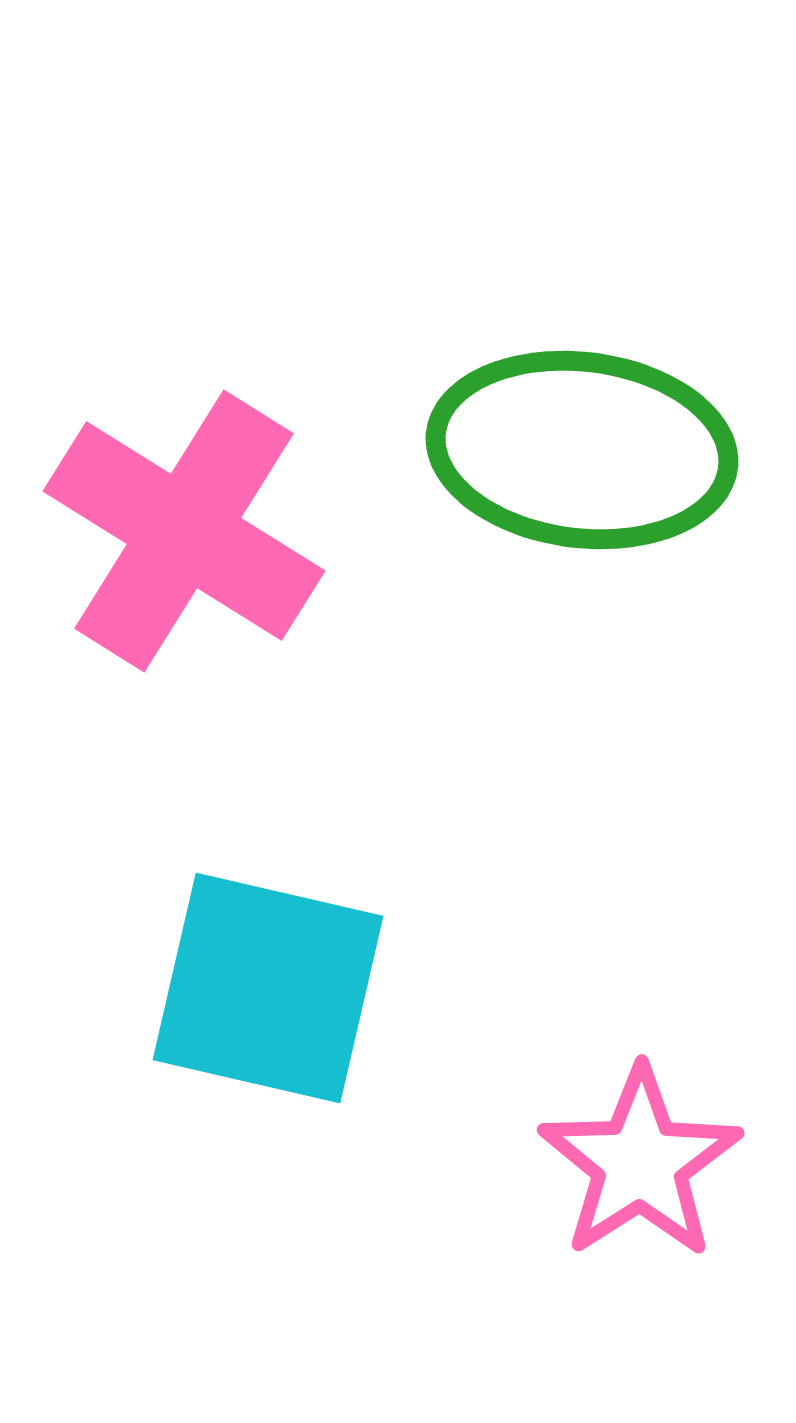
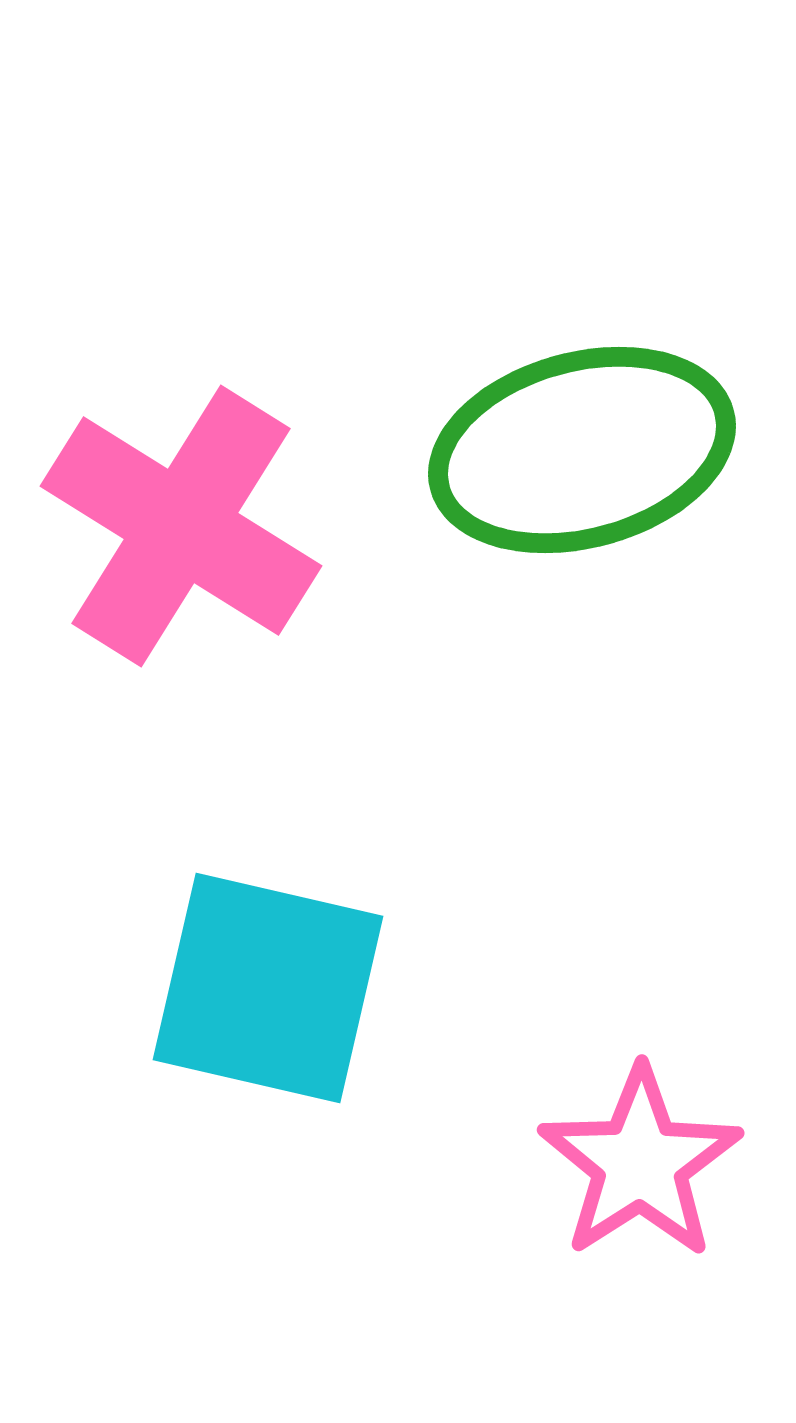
green ellipse: rotated 22 degrees counterclockwise
pink cross: moved 3 px left, 5 px up
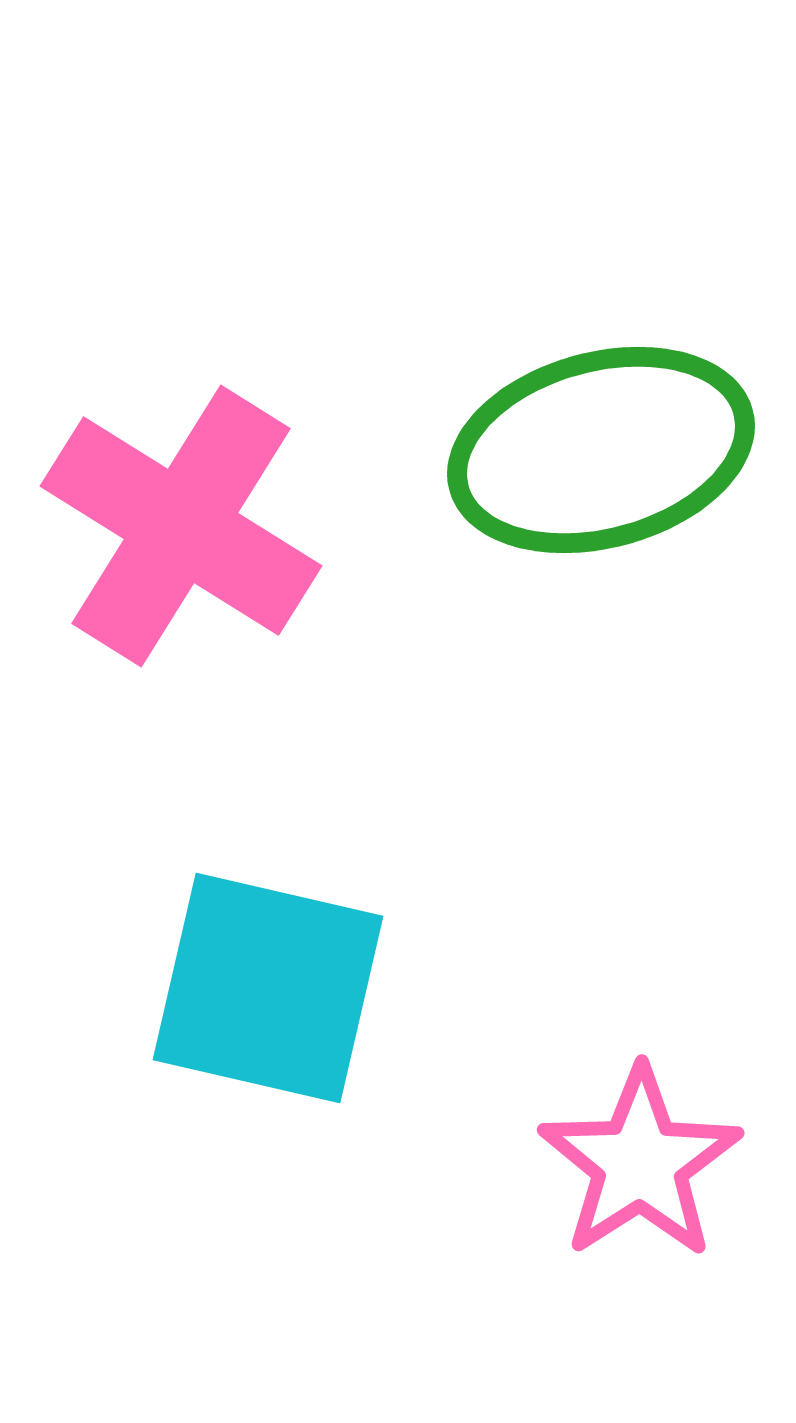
green ellipse: moved 19 px right
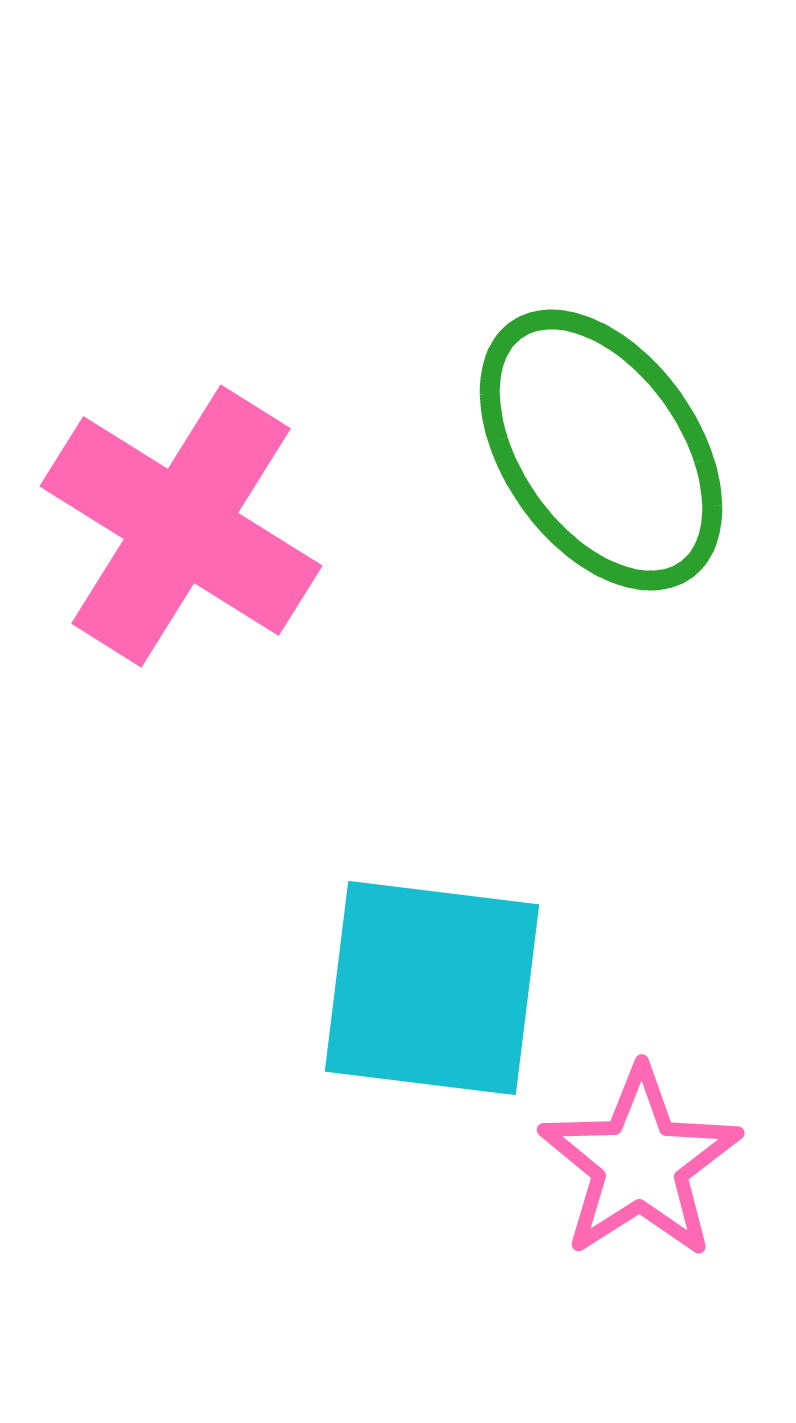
green ellipse: rotated 70 degrees clockwise
cyan square: moved 164 px right; rotated 6 degrees counterclockwise
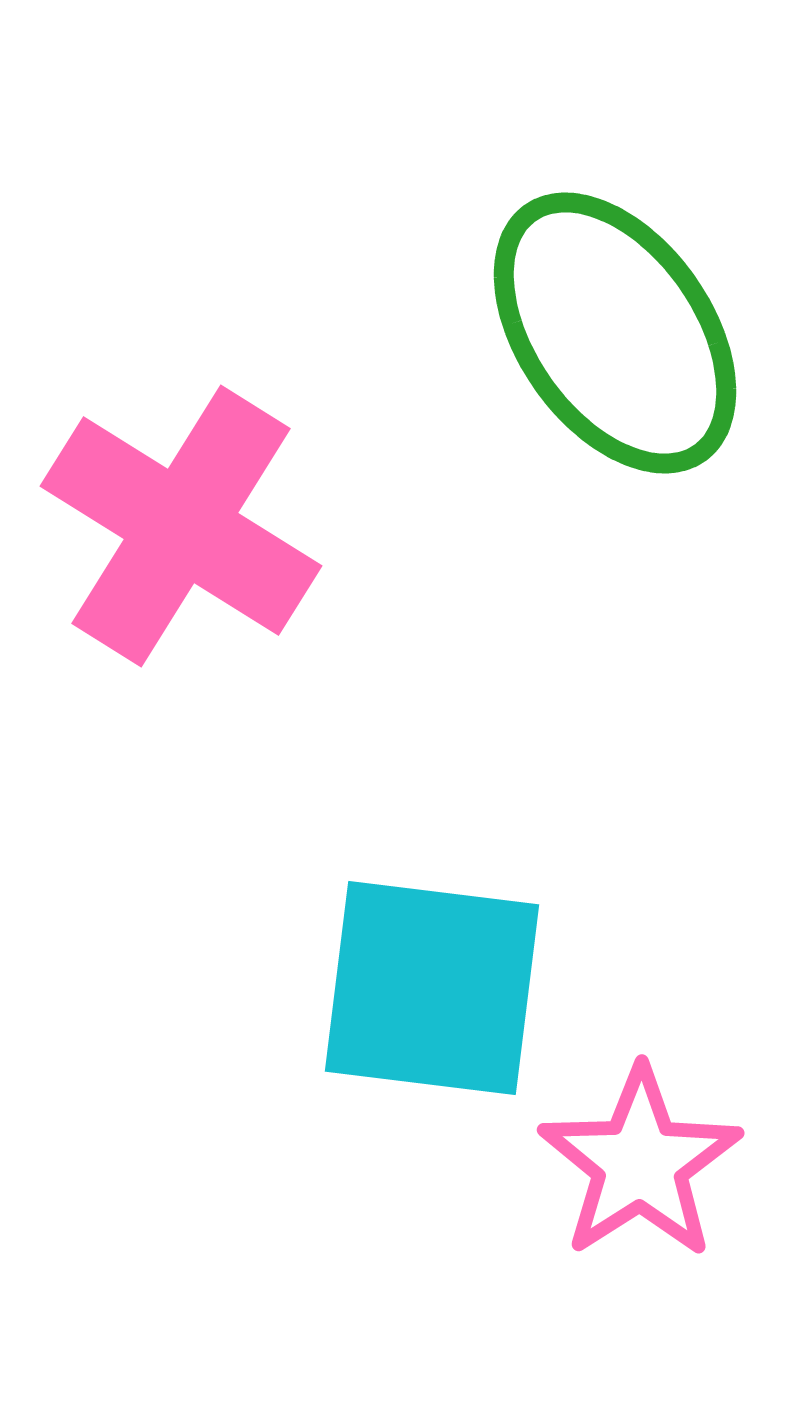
green ellipse: moved 14 px right, 117 px up
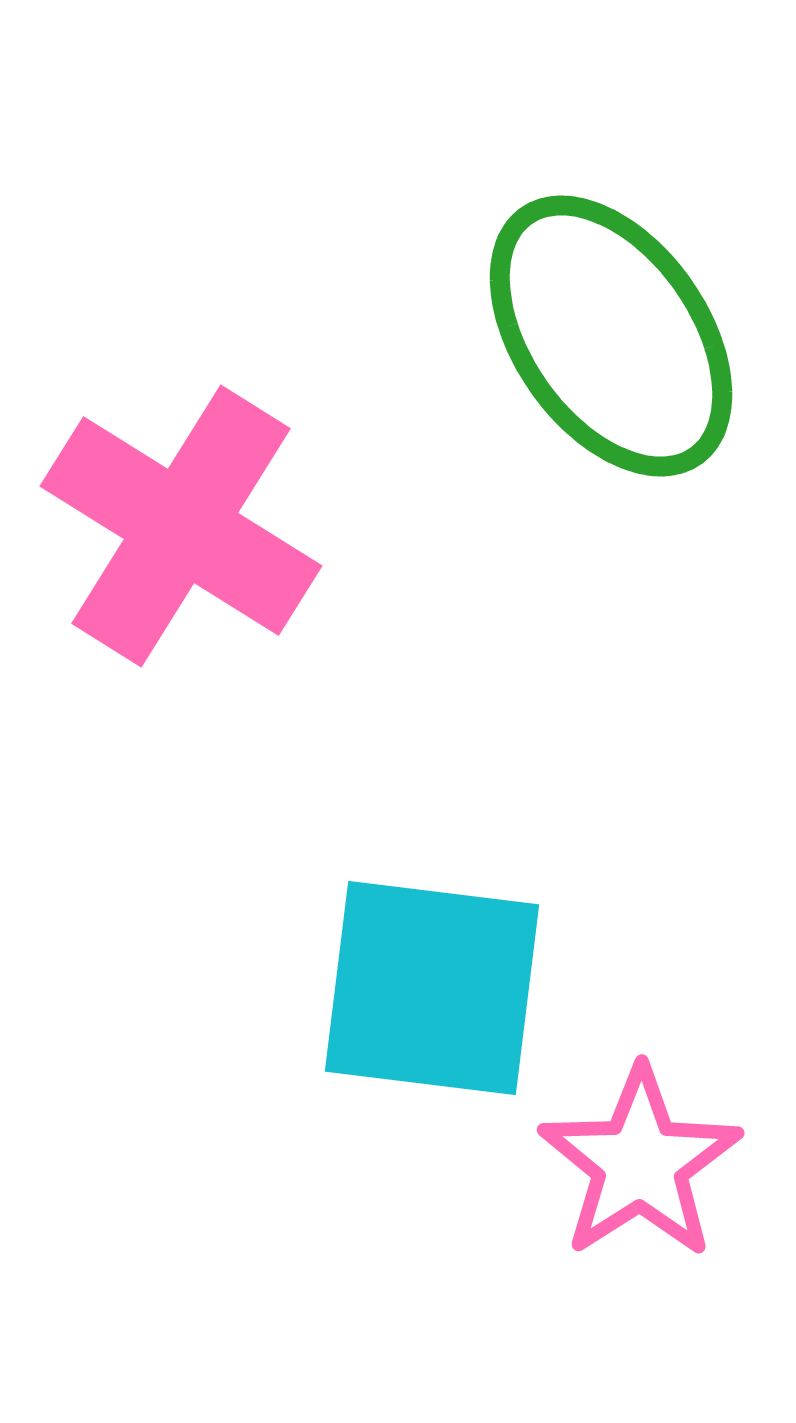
green ellipse: moved 4 px left, 3 px down
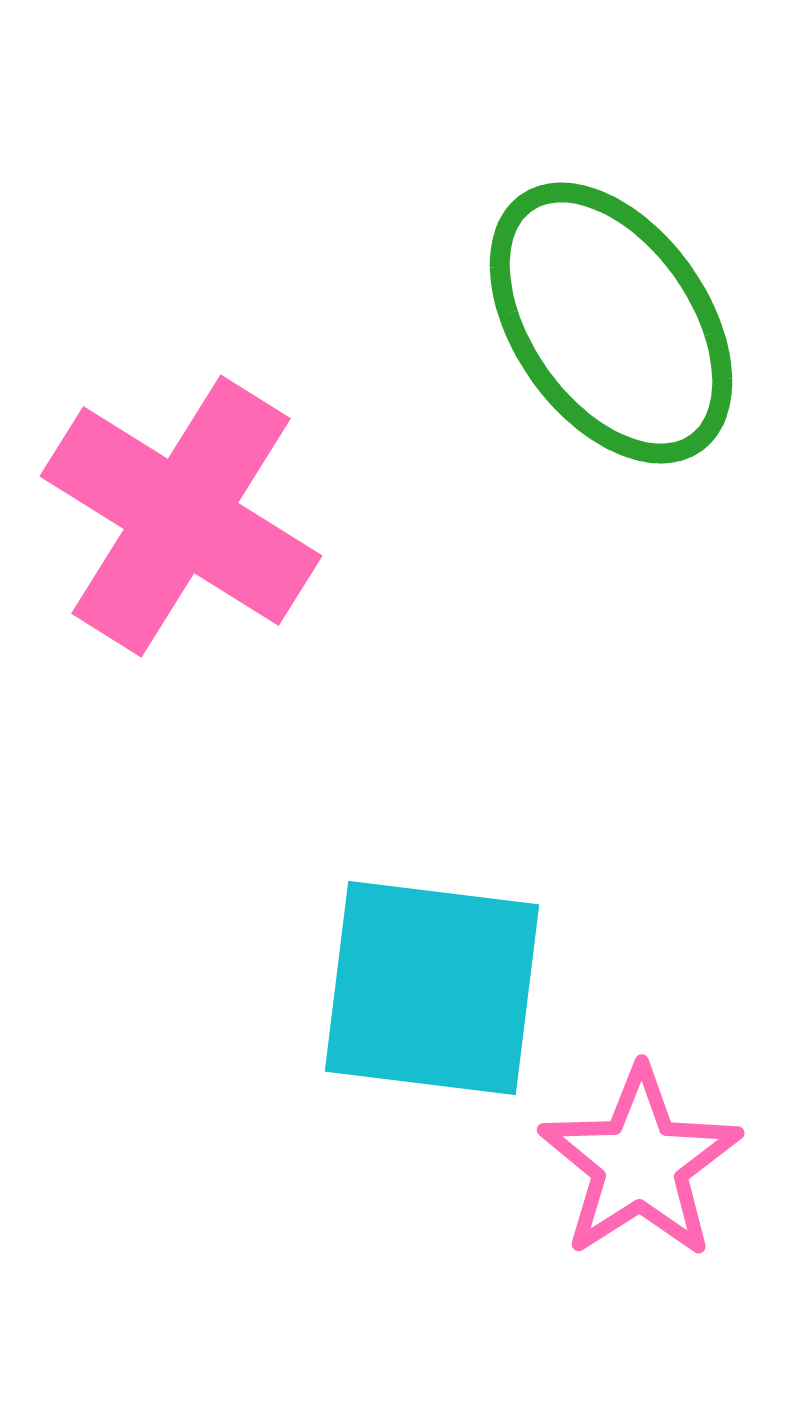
green ellipse: moved 13 px up
pink cross: moved 10 px up
